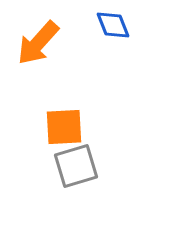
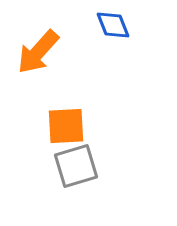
orange arrow: moved 9 px down
orange square: moved 2 px right, 1 px up
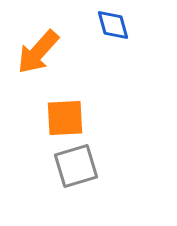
blue diamond: rotated 6 degrees clockwise
orange square: moved 1 px left, 8 px up
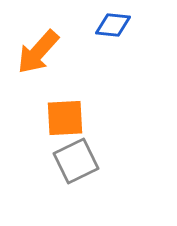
blue diamond: rotated 69 degrees counterclockwise
gray square: moved 5 px up; rotated 9 degrees counterclockwise
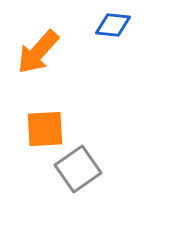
orange square: moved 20 px left, 11 px down
gray square: moved 2 px right, 8 px down; rotated 9 degrees counterclockwise
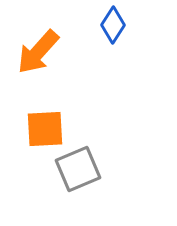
blue diamond: rotated 63 degrees counterclockwise
gray square: rotated 12 degrees clockwise
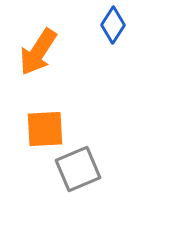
orange arrow: rotated 9 degrees counterclockwise
